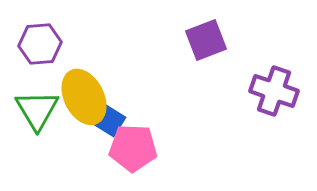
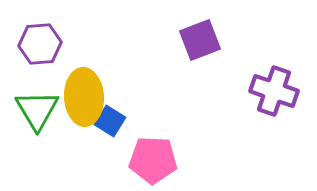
purple square: moved 6 px left
yellow ellipse: rotated 24 degrees clockwise
pink pentagon: moved 20 px right, 12 px down
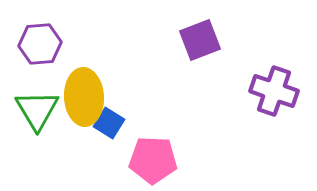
blue square: moved 1 px left, 2 px down
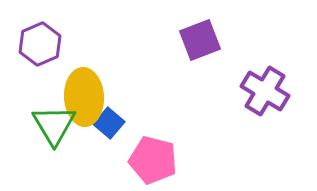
purple hexagon: rotated 18 degrees counterclockwise
purple cross: moved 9 px left; rotated 12 degrees clockwise
green triangle: moved 17 px right, 15 px down
blue square: rotated 8 degrees clockwise
pink pentagon: rotated 12 degrees clockwise
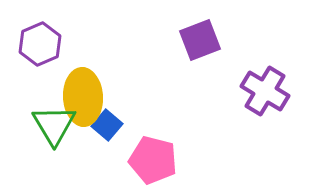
yellow ellipse: moved 1 px left
blue square: moved 2 px left, 2 px down
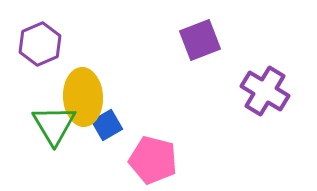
blue square: rotated 20 degrees clockwise
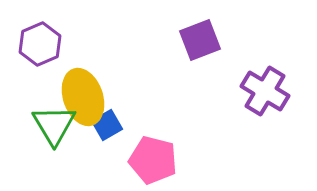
yellow ellipse: rotated 16 degrees counterclockwise
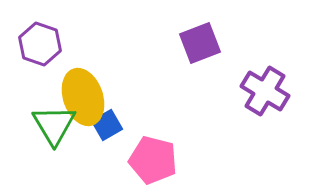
purple square: moved 3 px down
purple hexagon: rotated 18 degrees counterclockwise
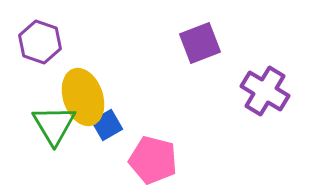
purple hexagon: moved 2 px up
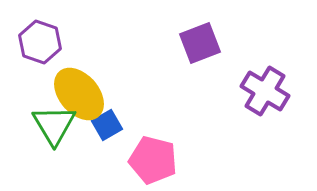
yellow ellipse: moved 4 px left, 3 px up; rotated 22 degrees counterclockwise
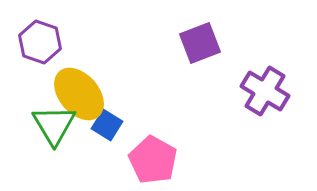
blue square: rotated 28 degrees counterclockwise
pink pentagon: rotated 15 degrees clockwise
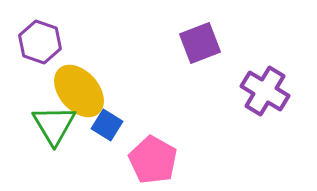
yellow ellipse: moved 3 px up
